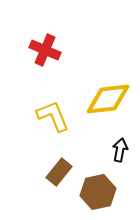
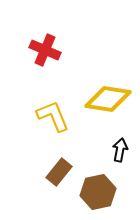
yellow diamond: rotated 15 degrees clockwise
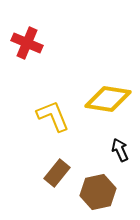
red cross: moved 18 px left, 7 px up
black arrow: rotated 35 degrees counterclockwise
brown rectangle: moved 2 px left, 1 px down
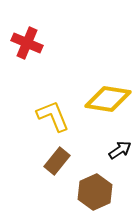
black arrow: rotated 80 degrees clockwise
brown rectangle: moved 12 px up
brown hexagon: moved 3 px left; rotated 12 degrees counterclockwise
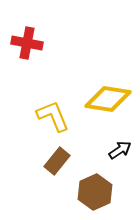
red cross: rotated 12 degrees counterclockwise
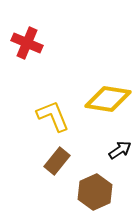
red cross: rotated 12 degrees clockwise
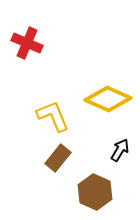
yellow diamond: rotated 15 degrees clockwise
black arrow: rotated 25 degrees counterclockwise
brown rectangle: moved 1 px right, 3 px up
brown hexagon: rotated 12 degrees counterclockwise
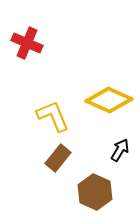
yellow diamond: moved 1 px right, 1 px down
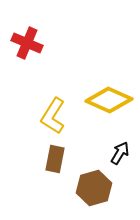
yellow L-shape: rotated 126 degrees counterclockwise
black arrow: moved 3 px down
brown rectangle: moved 3 px left, 1 px down; rotated 28 degrees counterclockwise
brown hexagon: moved 1 px left, 4 px up; rotated 20 degrees clockwise
